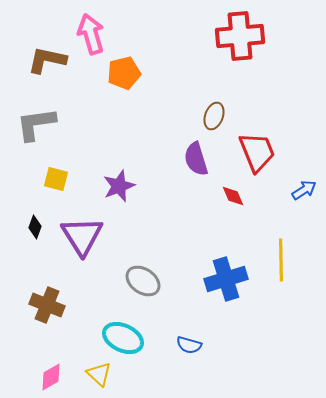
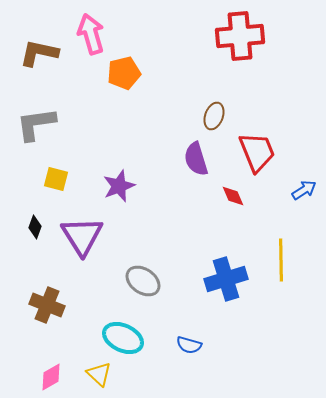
brown L-shape: moved 8 px left, 7 px up
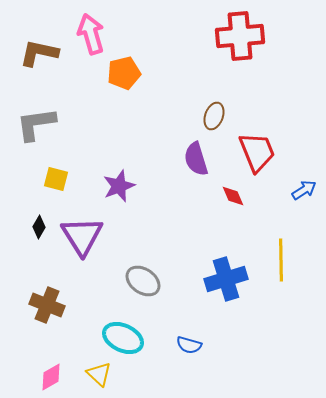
black diamond: moved 4 px right; rotated 10 degrees clockwise
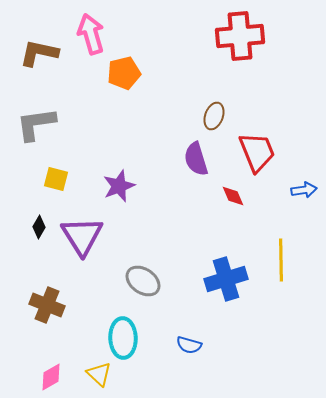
blue arrow: rotated 25 degrees clockwise
cyan ellipse: rotated 63 degrees clockwise
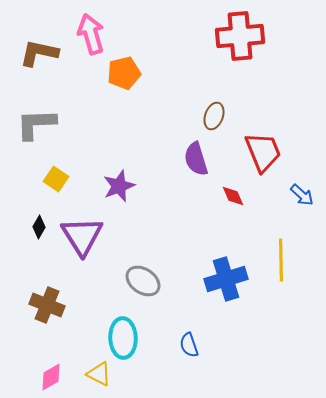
gray L-shape: rotated 6 degrees clockwise
red trapezoid: moved 6 px right
yellow square: rotated 20 degrees clockwise
blue arrow: moved 2 px left, 5 px down; rotated 50 degrees clockwise
blue semicircle: rotated 55 degrees clockwise
yellow triangle: rotated 16 degrees counterclockwise
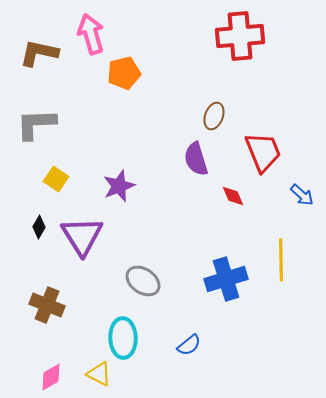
blue semicircle: rotated 110 degrees counterclockwise
